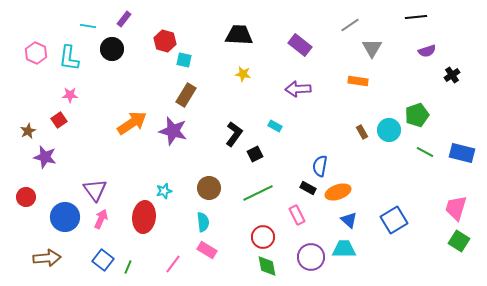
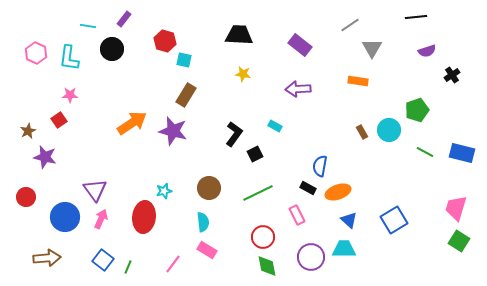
green pentagon at (417, 115): moved 5 px up
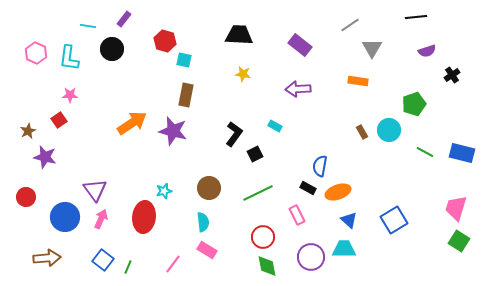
brown rectangle at (186, 95): rotated 20 degrees counterclockwise
green pentagon at (417, 110): moved 3 px left, 6 px up
